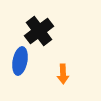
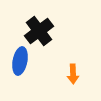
orange arrow: moved 10 px right
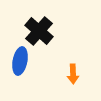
black cross: rotated 12 degrees counterclockwise
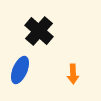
blue ellipse: moved 9 px down; rotated 12 degrees clockwise
